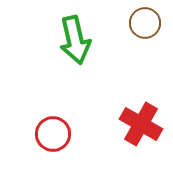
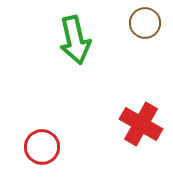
red circle: moved 11 px left, 13 px down
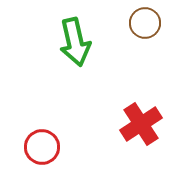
green arrow: moved 2 px down
red cross: rotated 27 degrees clockwise
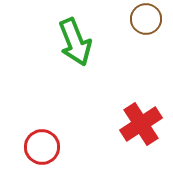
brown circle: moved 1 px right, 4 px up
green arrow: rotated 9 degrees counterclockwise
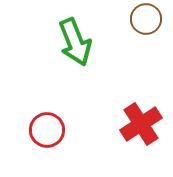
red circle: moved 5 px right, 17 px up
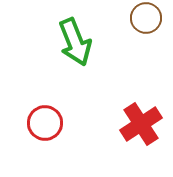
brown circle: moved 1 px up
red circle: moved 2 px left, 7 px up
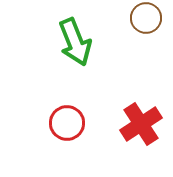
red circle: moved 22 px right
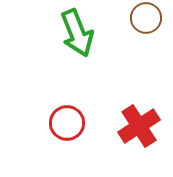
green arrow: moved 2 px right, 9 px up
red cross: moved 2 px left, 2 px down
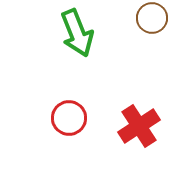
brown circle: moved 6 px right
red circle: moved 2 px right, 5 px up
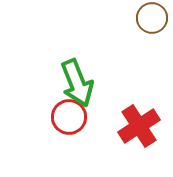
green arrow: moved 50 px down
red circle: moved 1 px up
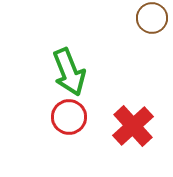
green arrow: moved 8 px left, 11 px up
red cross: moved 6 px left; rotated 9 degrees counterclockwise
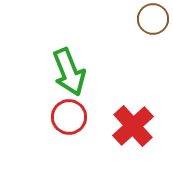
brown circle: moved 1 px right, 1 px down
